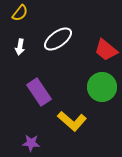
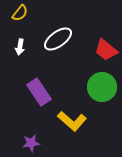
purple star: rotated 12 degrees counterclockwise
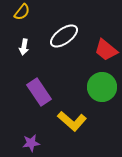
yellow semicircle: moved 2 px right, 1 px up
white ellipse: moved 6 px right, 3 px up
white arrow: moved 4 px right
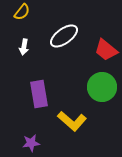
purple rectangle: moved 2 px down; rotated 24 degrees clockwise
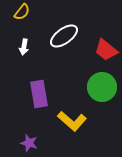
purple star: moved 2 px left; rotated 24 degrees clockwise
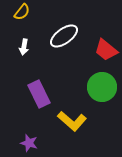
purple rectangle: rotated 16 degrees counterclockwise
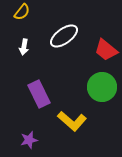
purple star: moved 3 px up; rotated 30 degrees counterclockwise
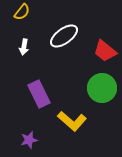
red trapezoid: moved 1 px left, 1 px down
green circle: moved 1 px down
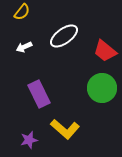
white arrow: rotated 56 degrees clockwise
yellow L-shape: moved 7 px left, 8 px down
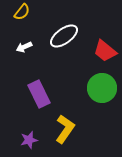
yellow L-shape: rotated 96 degrees counterclockwise
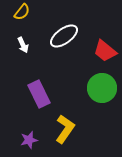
white arrow: moved 1 px left, 2 px up; rotated 91 degrees counterclockwise
